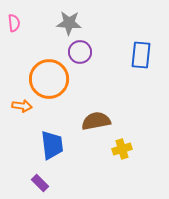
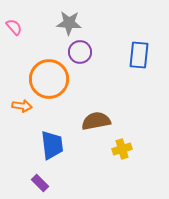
pink semicircle: moved 4 px down; rotated 36 degrees counterclockwise
blue rectangle: moved 2 px left
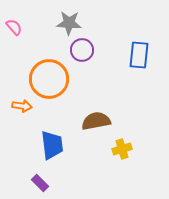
purple circle: moved 2 px right, 2 px up
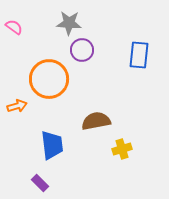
pink semicircle: rotated 12 degrees counterclockwise
orange arrow: moved 5 px left; rotated 24 degrees counterclockwise
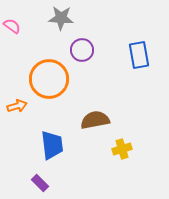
gray star: moved 8 px left, 5 px up
pink semicircle: moved 2 px left, 1 px up
blue rectangle: rotated 16 degrees counterclockwise
brown semicircle: moved 1 px left, 1 px up
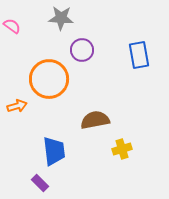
blue trapezoid: moved 2 px right, 6 px down
